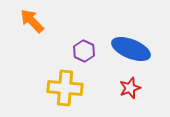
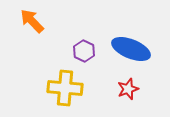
red star: moved 2 px left, 1 px down
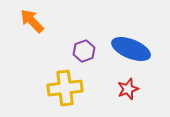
purple hexagon: rotated 15 degrees clockwise
yellow cross: rotated 12 degrees counterclockwise
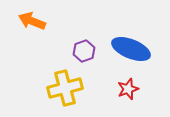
orange arrow: rotated 24 degrees counterclockwise
yellow cross: rotated 8 degrees counterclockwise
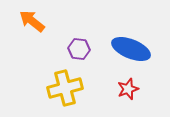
orange arrow: rotated 16 degrees clockwise
purple hexagon: moved 5 px left, 2 px up; rotated 25 degrees clockwise
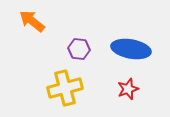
blue ellipse: rotated 12 degrees counterclockwise
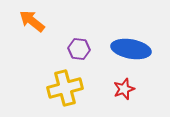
red star: moved 4 px left
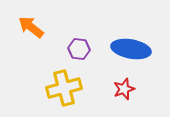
orange arrow: moved 1 px left, 6 px down
yellow cross: moved 1 px left
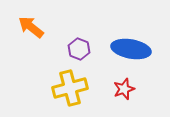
purple hexagon: rotated 15 degrees clockwise
yellow cross: moved 6 px right
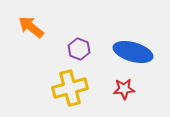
blue ellipse: moved 2 px right, 3 px down; rotated 6 degrees clockwise
red star: rotated 15 degrees clockwise
